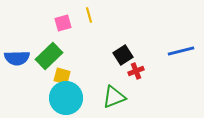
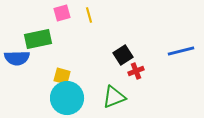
pink square: moved 1 px left, 10 px up
green rectangle: moved 11 px left, 17 px up; rotated 32 degrees clockwise
cyan circle: moved 1 px right
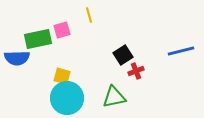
pink square: moved 17 px down
green triangle: rotated 10 degrees clockwise
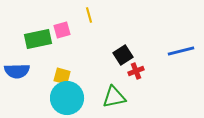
blue semicircle: moved 13 px down
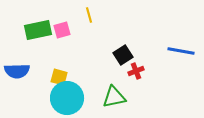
green rectangle: moved 9 px up
blue line: rotated 24 degrees clockwise
yellow square: moved 3 px left, 1 px down
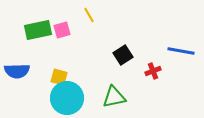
yellow line: rotated 14 degrees counterclockwise
red cross: moved 17 px right
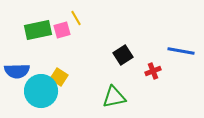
yellow line: moved 13 px left, 3 px down
yellow square: rotated 18 degrees clockwise
cyan circle: moved 26 px left, 7 px up
